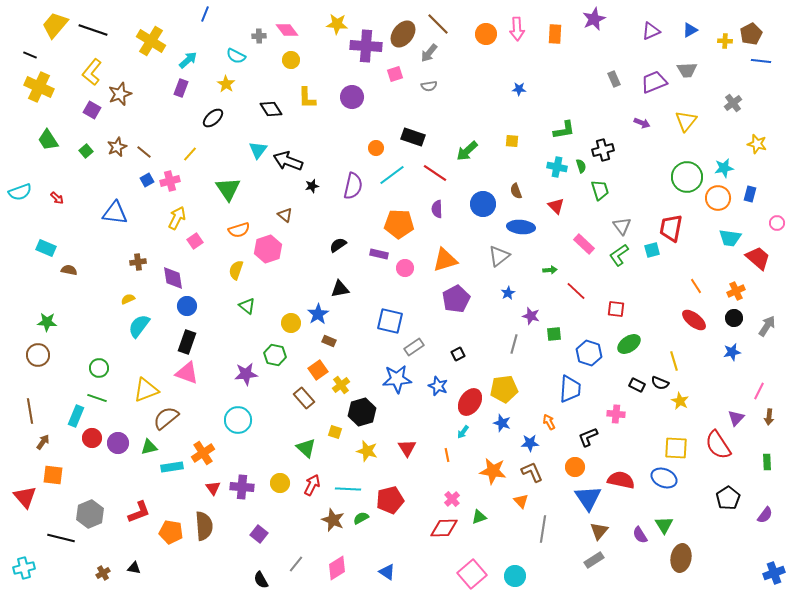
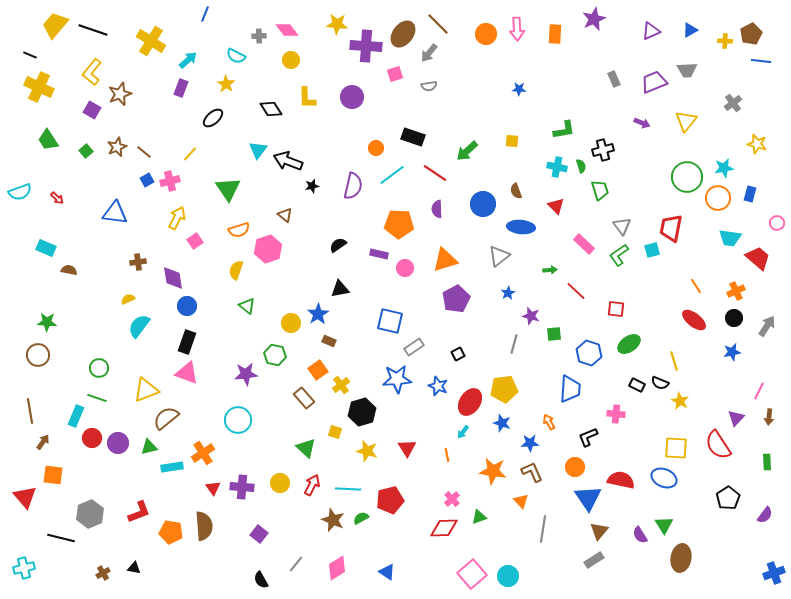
cyan circle at (515, 576): moved 7 px left
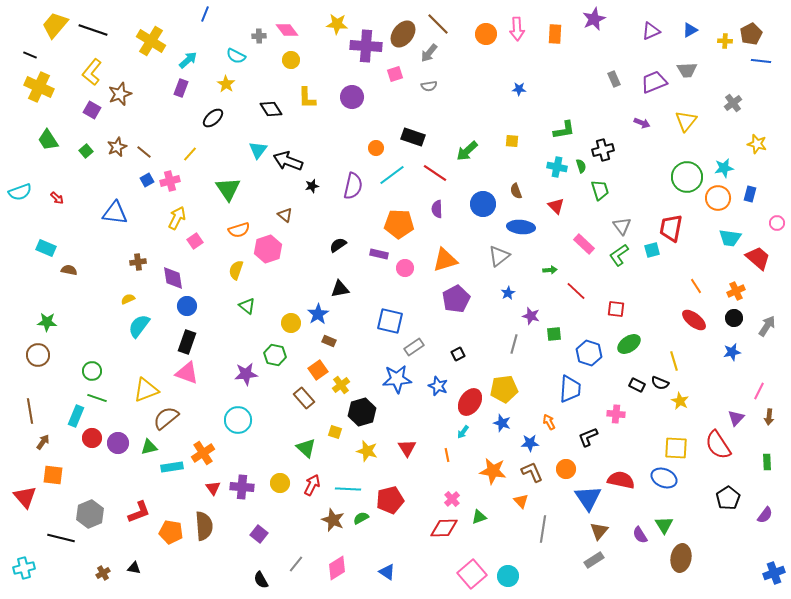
green circle at (99, 368): moved 7 px left, 3 px down
orange circle at (575, 467): moved 9 px left, 2 px down
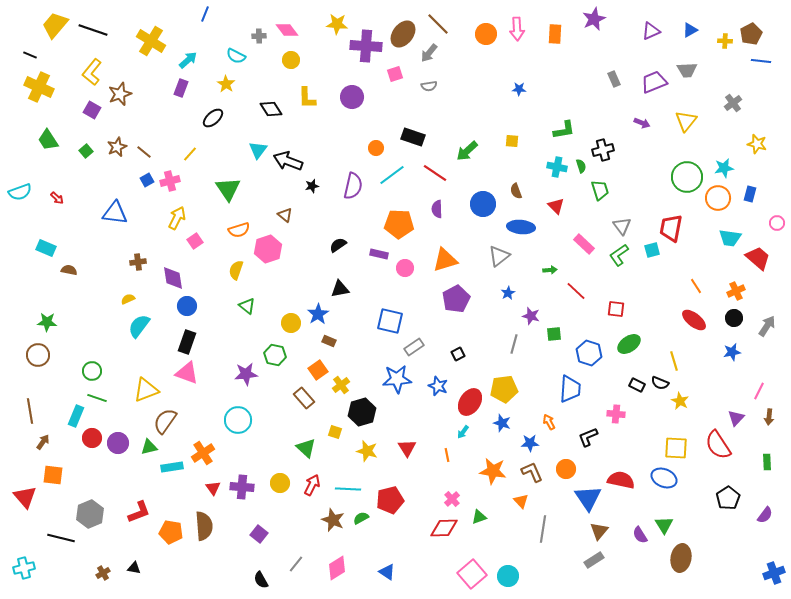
brown semicircle at (166, 418): moved 1 px left, 3 px down; rotated 16 degrees counterclockwise
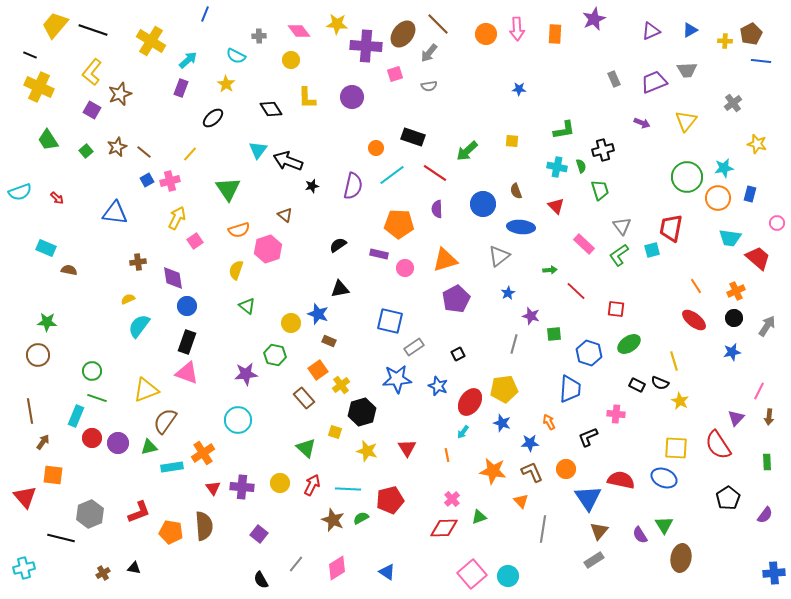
pink diamond at (287, 30): moved 12 px right, 1 px down
blue star at (318, 314): rotated 20 degrees counterclockwise
blue cross at (774, 573): rotated 15 degrees clockwise
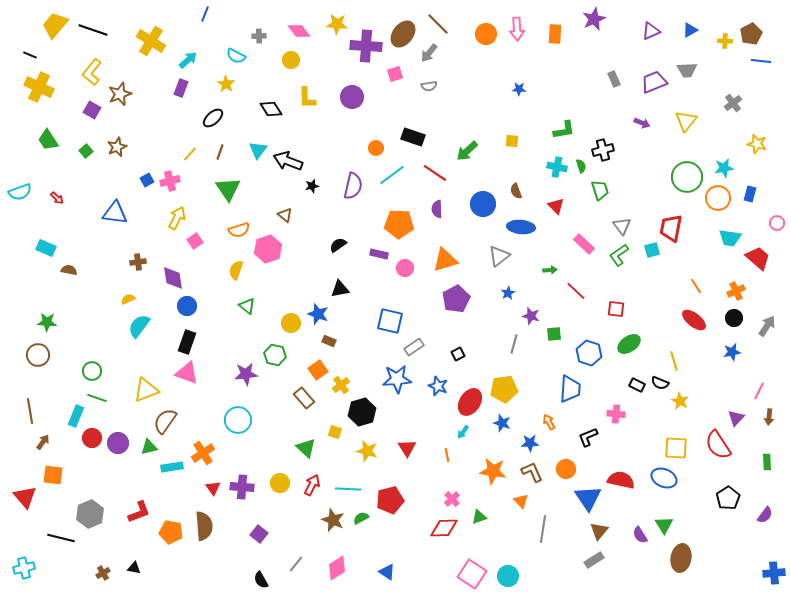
brown line at (144, 152): moved 76 px right; rotated 70 degrees clockwise
pink square at (472, 574): rotated 16 degrees counterclockwise
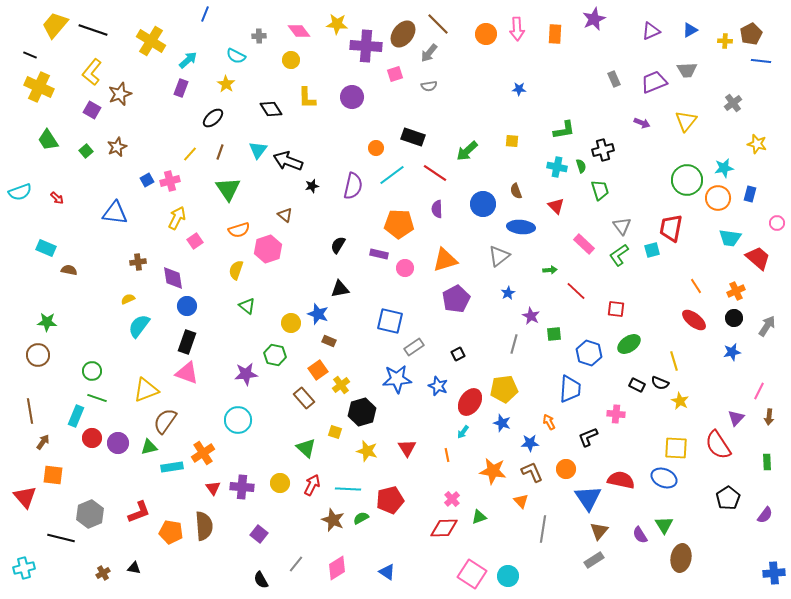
green circle at (687, 177): moved 3 px down
black semicircle at (338, 245): rotated 24 degrees counterclockwise
purple star at (531, 316): rotated 12 degrees clockwise
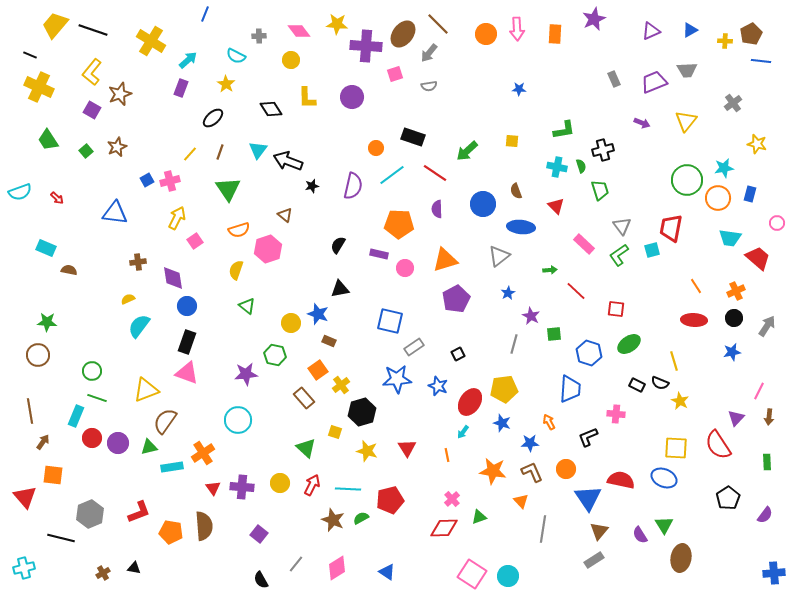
red ellipse at (694, 320): rotated 35 degrees counterclockwise
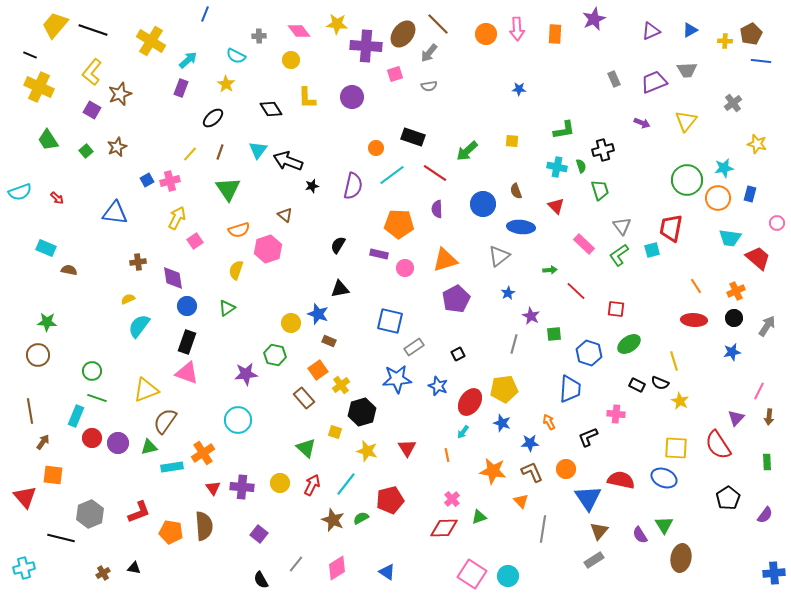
green triangle at (247, 306): moved 20 px left, 2 px down; rotated 48 degrees clockwise
cyan line at (348, 489): moved 2 px left, 5 px up; rotated 55 degrees counterclockwise
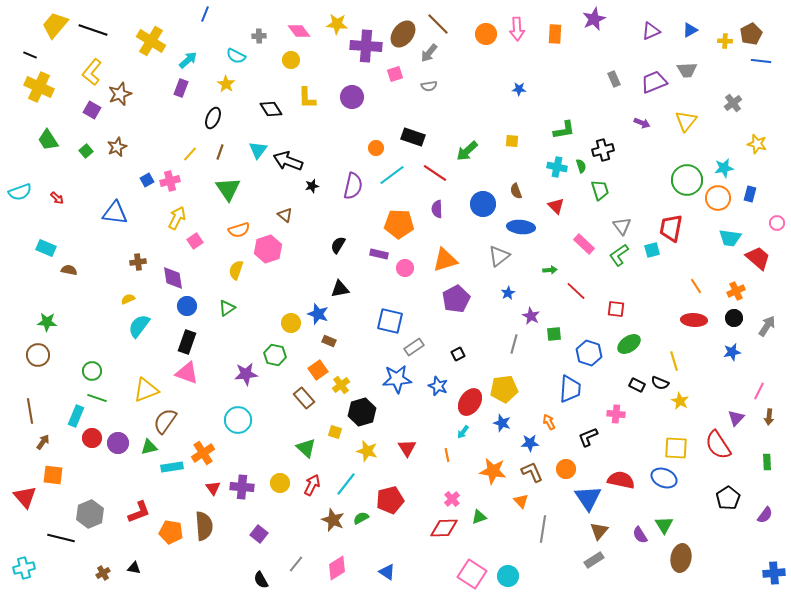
black ellipse at (213, 118): rotated 25 degrees counterclockwise
